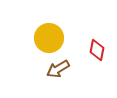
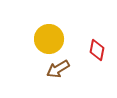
yellow circle: moved 1 px down
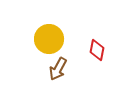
brown arrow: rotated 30 degrees counterclockwise
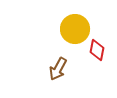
yellow circle: moved 26 px right, 10 px up
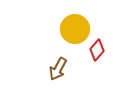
red diamond: rotated 30 degrees clockwise
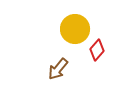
brown arrow: rotated 10 degrees clockwise
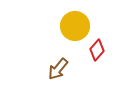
yellow circle: moved 3 px up
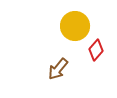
red diamond: moved 1 px left
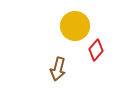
brown arrow: rotated 25 degrees counterclockwise
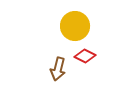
red diamond: moved 11 px left, 6 px down; rotated 75 degrees clockwise
